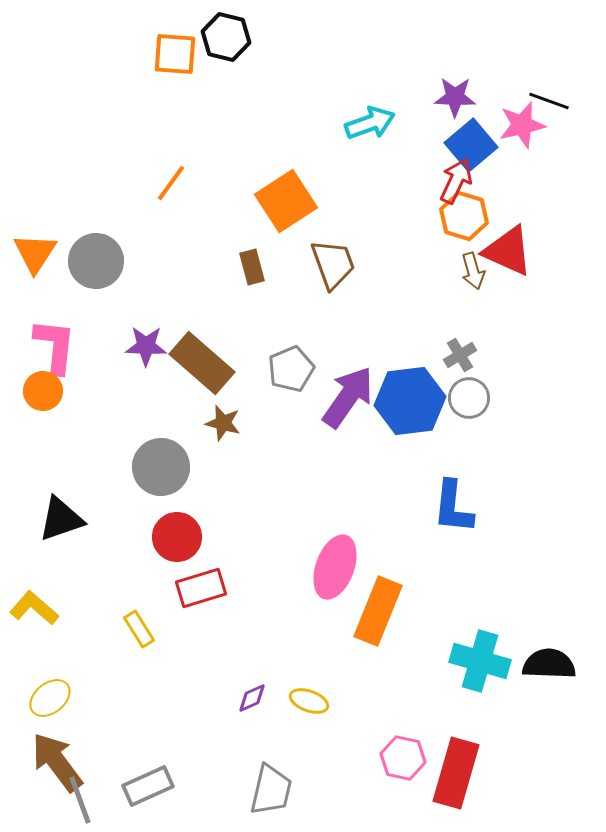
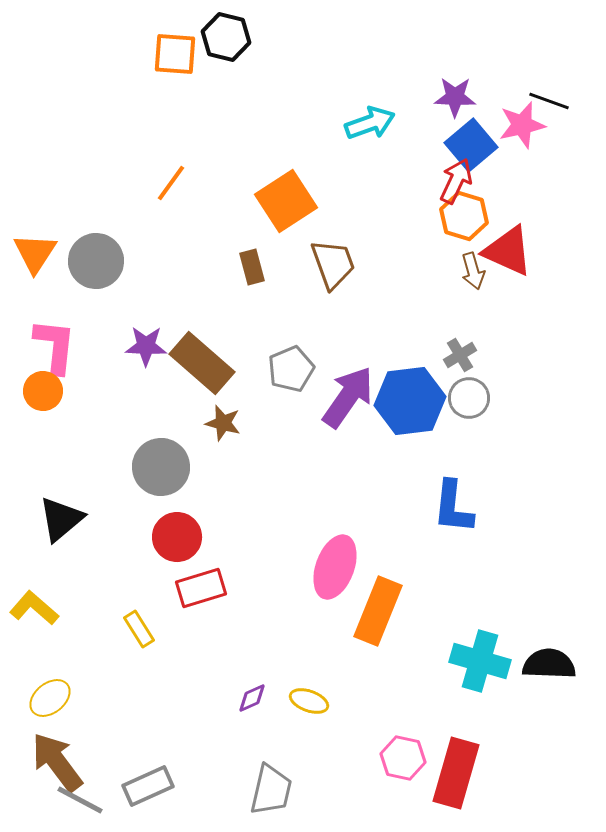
black triangle at (61, 519): rotated 21 degrees counterclockwise
gray line at (80, 800): rotated 42 degrees counterclockwise
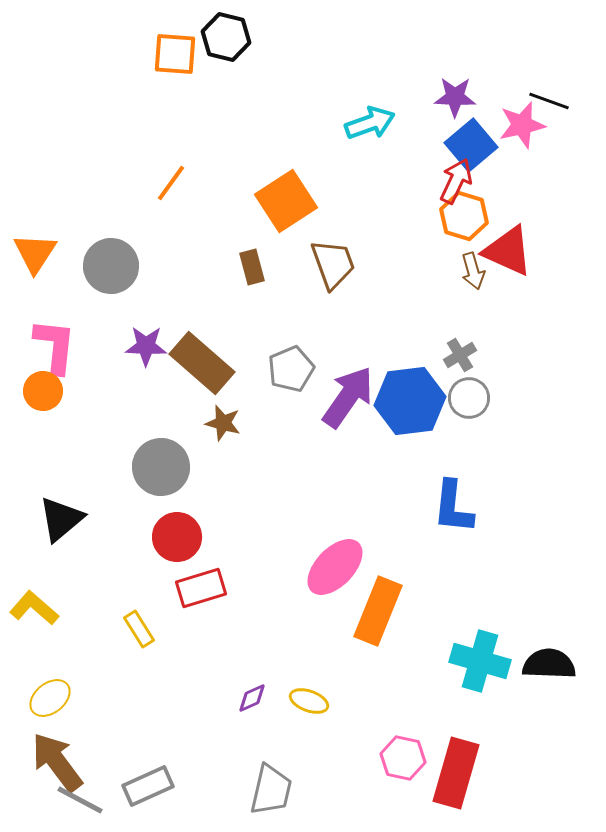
gray circle at (96, 261): moved 15 px right, 5 px down
pink ellipse at (335, 567): rotated 24 degrees clockwise
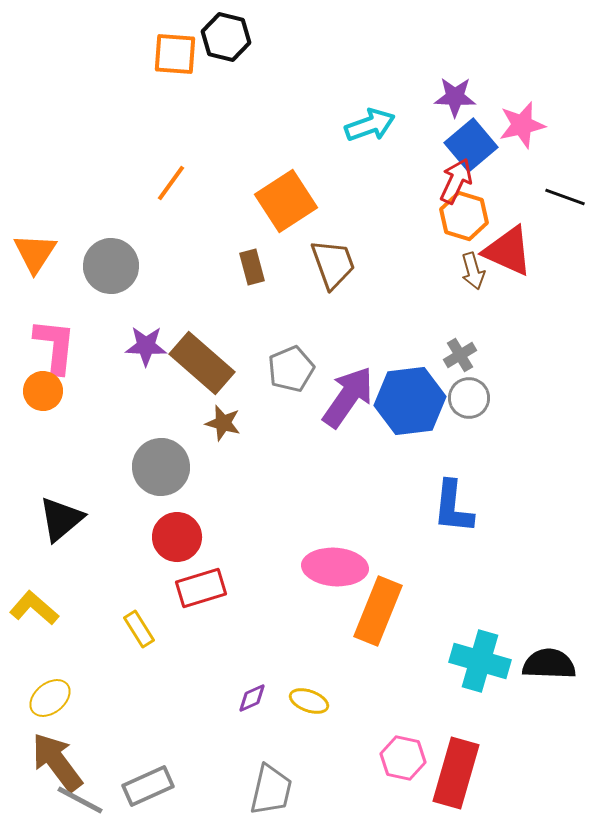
black line at (549, 101): moved 16 px right, 96 px down
cyan arrow at (370, 123): moved 2 px down
pink ellipse at (335, 567): rotated 50 degrees clockwise
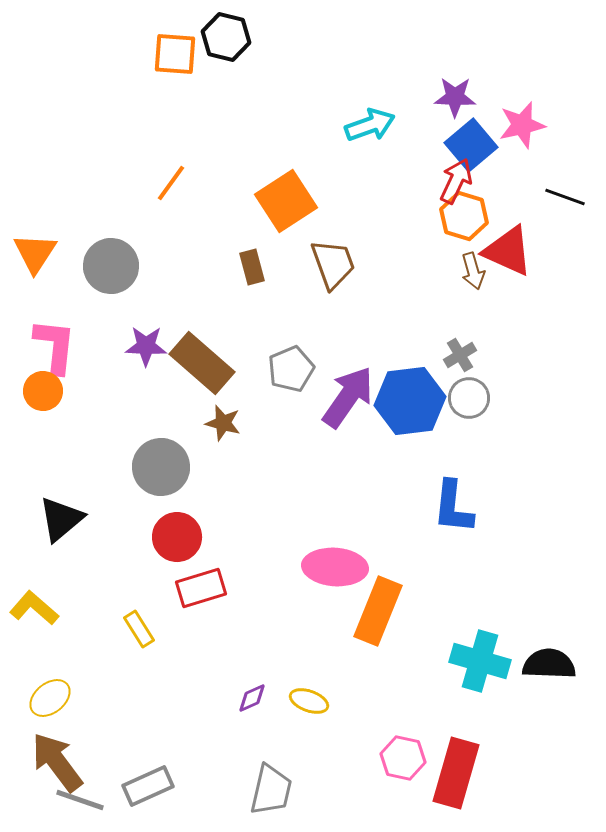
gray line at (80, 800): rotated 9 degrees counterclockwise
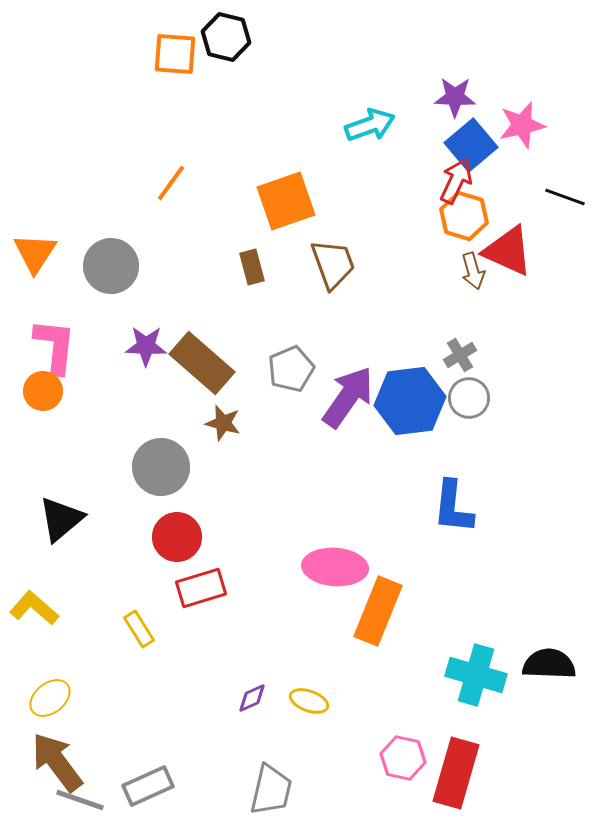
orange square at (286, 201): rotated 14 degrees clockwise
cyan cross at (480, 661): moved 4 px left, 14 px down
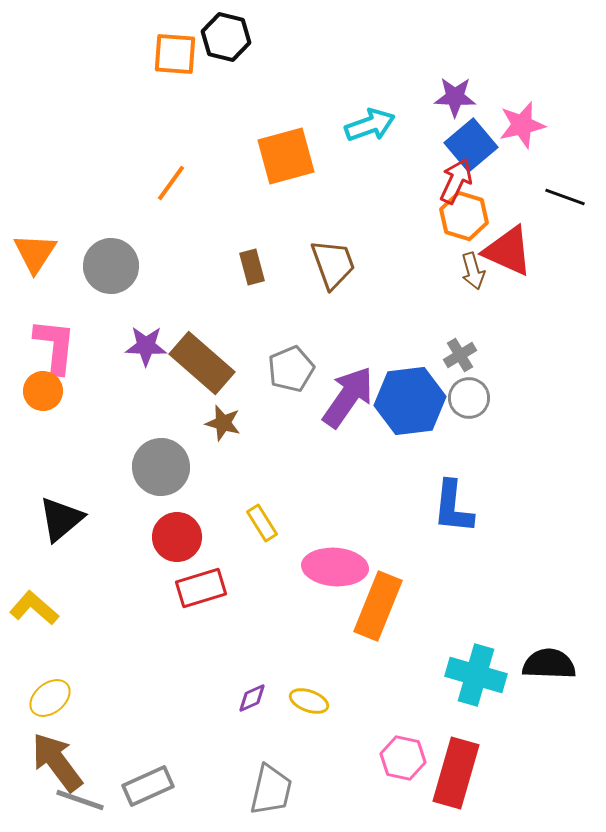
orange square at (286, 201): moved 45 px up; rotated 4 degrees clockwise
orange rectangle at (378, 611): moved 5 px up
yellow rectangle at (139, 629): moved 123 px right, 106 px up
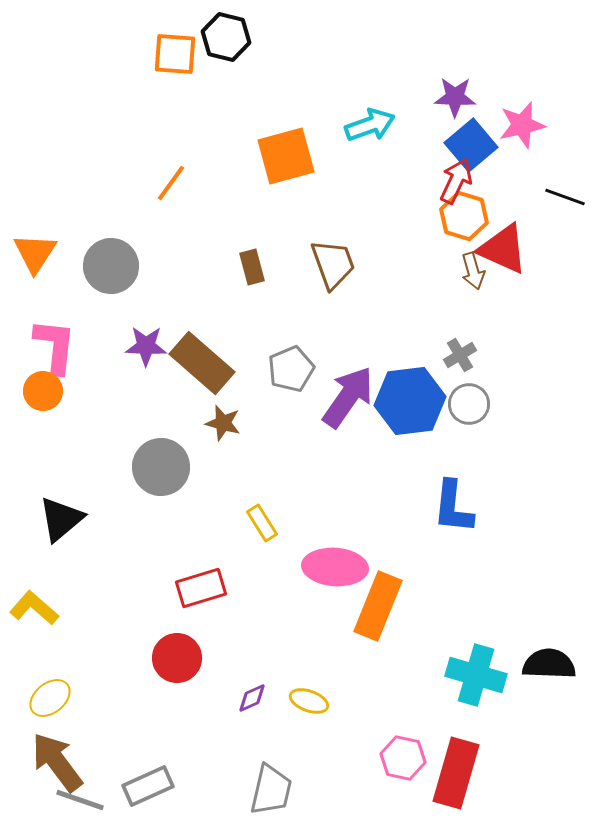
red triangle at (508, 251): moved 5 px left, 2 px up
gray circle at (469, 398): moved 6 px down
red circle at (177, 537): moved 121 px down
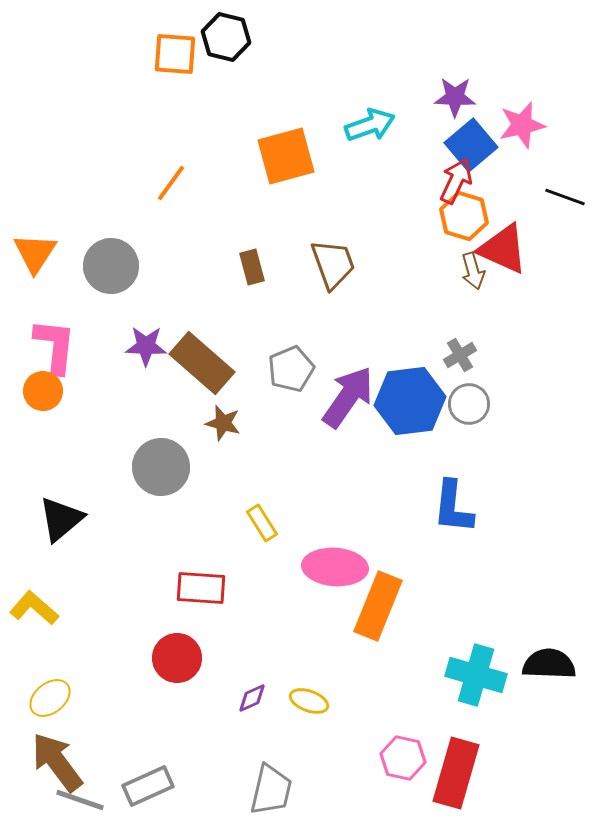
red rectangle at (201, 588): rotated 21 degrees clockwise
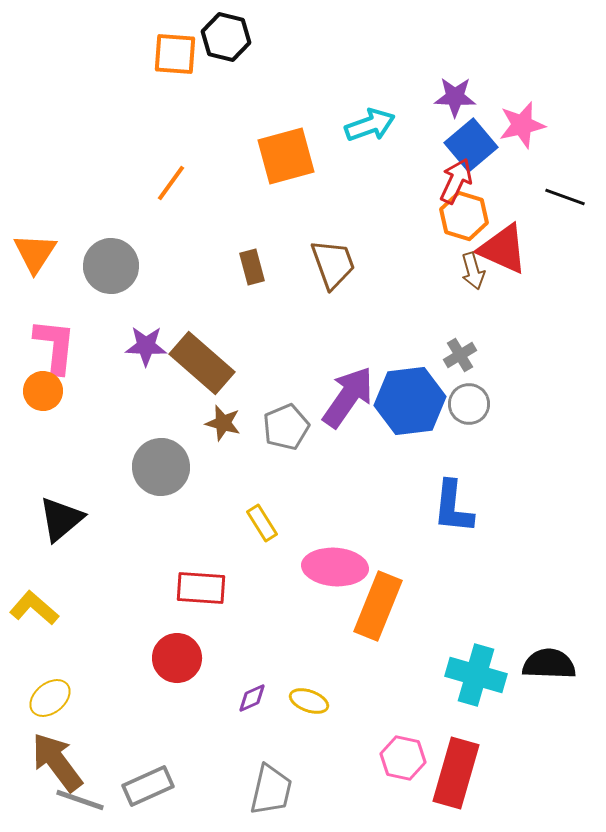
gray pentagon at (291, 369): moved 5 px left, 58 px down
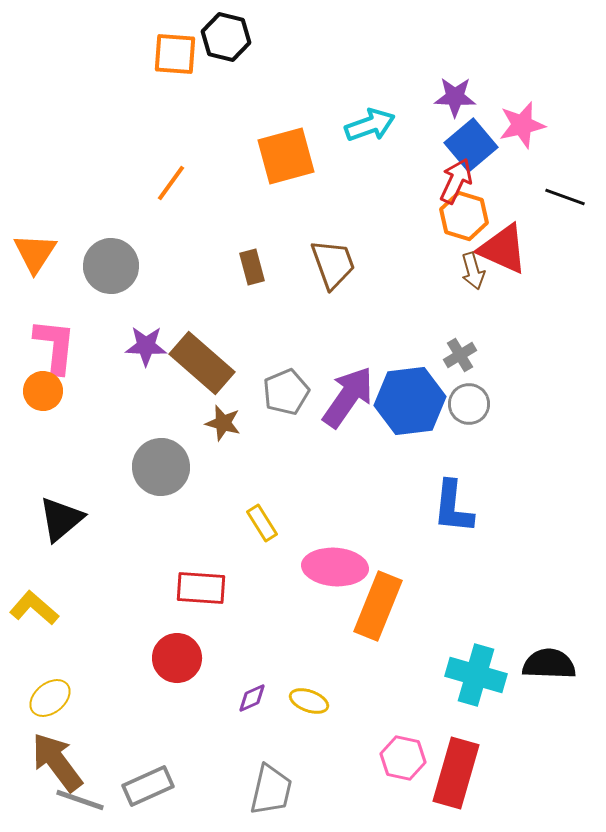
gray pentagon at (286, 427): moved 35 px up
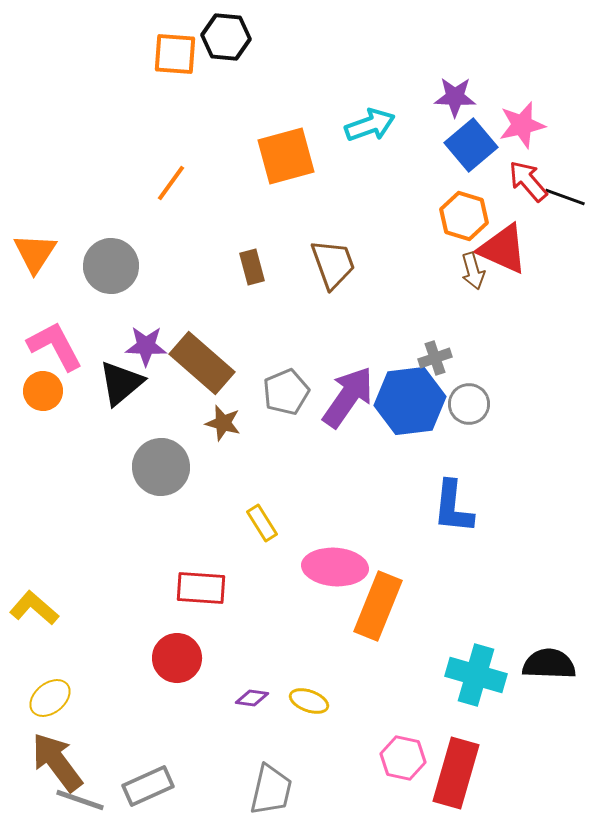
black hexagon at (226, 37): rotated 9 degrees counterclockwise
red arrow at (456, 181): moved 72 px right; rotated 66 degrees counterclockwise
pink L-shape at (55, 346): rotated 34 degrees counterclockwise
gray cross at (460, 355): moved 25 px left, 3 px down; rotated 12 degrees clockwise
black triangle at (61, 519): moved 60 px right, 136 px up
purple diamond at (252, 698): rotated 32 degrees clockwise
